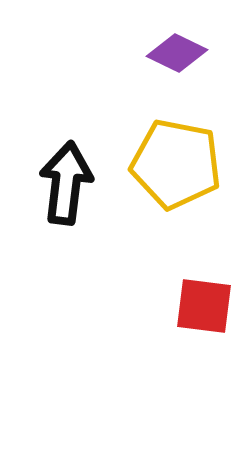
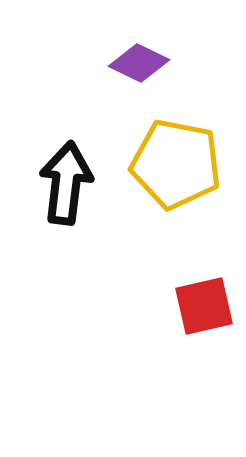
purple diamond: moved 38 px left, 10 px down
red square: rotated 20 degrees counterclockwise
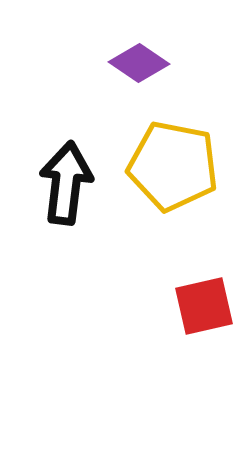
purple diamond: rotated 8 degrees clockwise
yellow pentagon: moved 3 px left, 2 px down
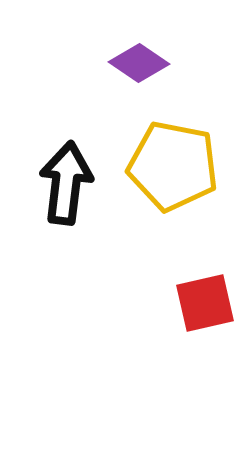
red square: moved 1 px right, 3 px up
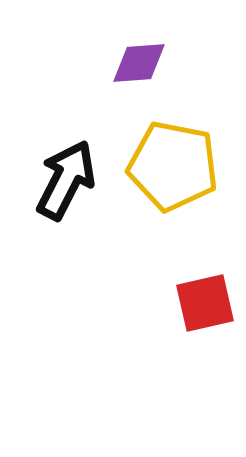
purple diamond: rotated 38 degrees counterclockwise
black arrow: moved 3 px up; rotated 20 degrees clockwise
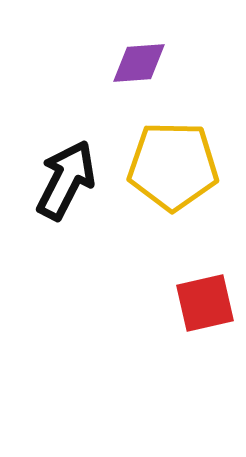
yellow pentagon: rotated 10 degrees counterclockwise
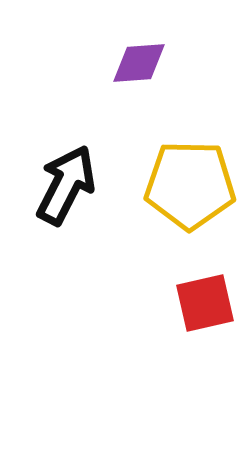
yellow pentagon: moved 17 px right, 19 px down
black arrow: moved 5 px down
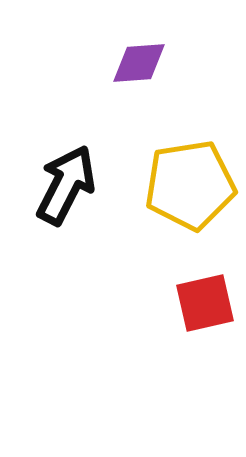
yellow pentagon: rotated 10 degrees counterclockwise
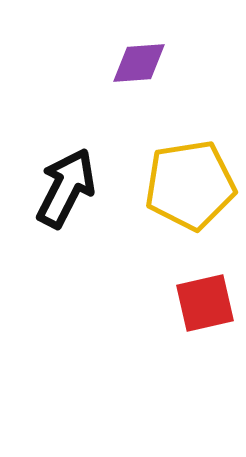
black arrow: moved 3 px down
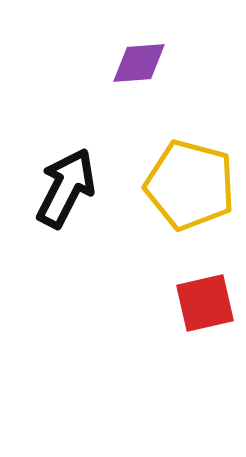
yellow pentagon: rotated 24 degrees clockwise
